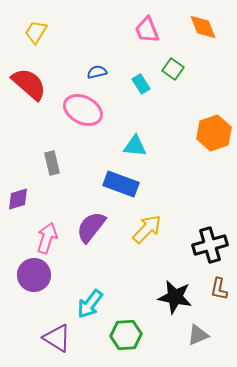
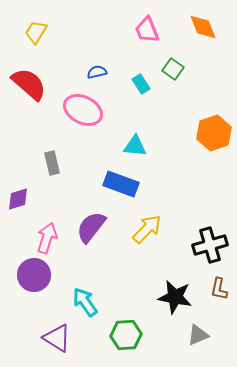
cyan arrow: moved 5 px left, 2 px up; rotated 108 degrees clockwise
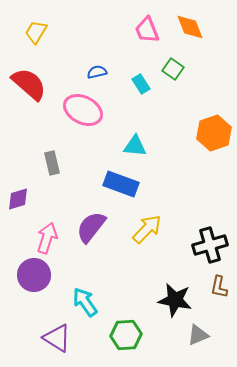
orange diamond: moved 13 px left
brown L-shape: moved 2 px up
black star: moved 3 px down
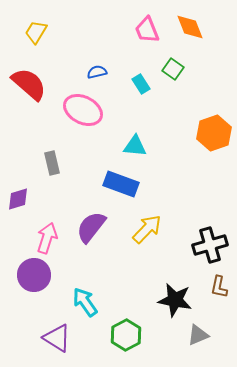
green hexagon: rotated 24 degrees counterclockwise
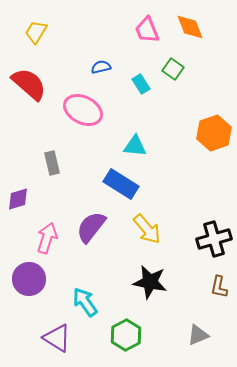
blue semicircle: moved 4 px right, 5 px up
blue rectangle: rotated 12 degrees clockwise
yellow arrow: rotated 96 degrees clockwise
black cross: moved 4 px right, 6 px up
purple circle: moved 5 px left, 4 px down
black star: moved 25 px left, 18 px up
